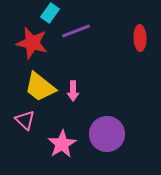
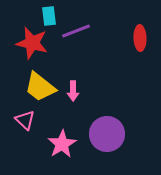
cyan rectangle: moved 1 px left, 3 px down; rotated 42 degrees counterclockwise
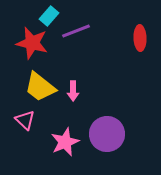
cyan rectangle: rotated 48 degrees clockwise
pink star: moved 3 px right, 2 px up; rotated 8 degrees clockwise
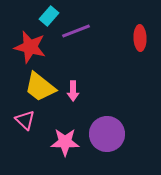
red star: moved 2 px left, 4 px down
pink star: rotated 24 degrees clockwise
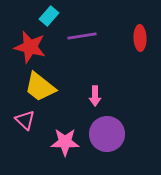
purple line: moved 6 px right, 5 px down; rotated 12 degrees clockwise
pink arrow: moved 22 px right, 5 px down
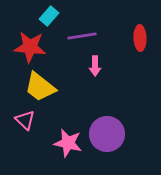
red star: rotated 8 degrees counterclockwise
pink arrow: moved 30 px up
pink star: moved 3 px right, 1 px down; rotated 12 degrees clockwise
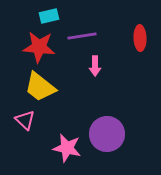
cyan rectangle: rotated 36 degrees clockwise
red star: moved 9 px right
pink star: moved 1 px left, 5 px down
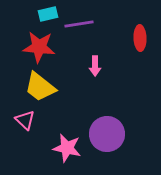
cyan rectangle: moved 1 px left, 2 px up
purple line: moved 3 px left, 12 px up
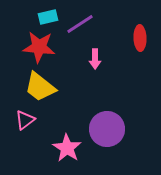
cyan rectangle: moved 3 px down
purple line: moved 1 px right; rotated 24 degrees counterclockwise
pink arrow: moved 7 px up
pink triangle: rotated 40 degrees clockwise
purple circle: moved 5 px up
pink star: rotated 20 degrees clockwise
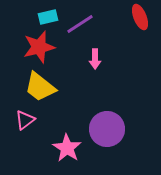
red ellipse: moved 21 px up; rotated 20 degrees counterclockwise
red star: rotated 20 degrees counterclockwise
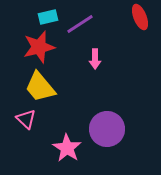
yellow trapezoid: rotated 12 degrees clockwise
pink triangle: moved 1 px right, 1 px up; rotated 40 degrees counterclockwise
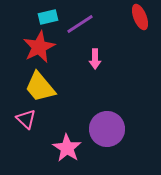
red star: rotated 12 degrees counterclockwise
